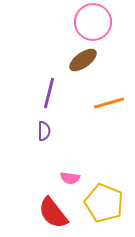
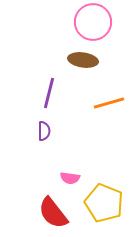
brown ellipse: rotated 44 degrees clockwise
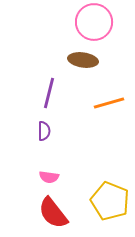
pink circle: moved 1 px right
pink semicircle: moved 21 px left, 1 px up
yellow pentagon: moved 6 px right, 2 px up
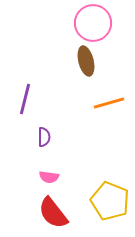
pink circle: moved 1 px left, 1 px down
brown ellipse: moved 3 px right, 1 px down; rotated 68 degrees clockwise
purple line: moved 24 px left, 6 px down
purple semicircle: moved 6 px down
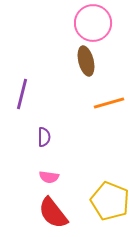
purple line: moved 3 px left, 5 px up
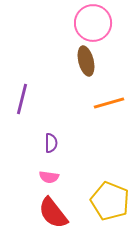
purple line: moved 5 px down
purple semicircle: moved 7 px right, 6 px down
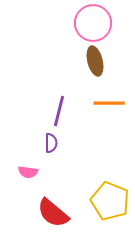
brown ellipse: moved 9 px right
purple line: moved 37 px right, 12 px down
orange line: rotated 16 degrees clockwise
pink semicircle: moved 21 px left, 5 px up
red semicircle: rotated 12 degrees counterclockwise
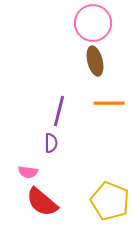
red semicircle: moved 11 px left, 11 px up
